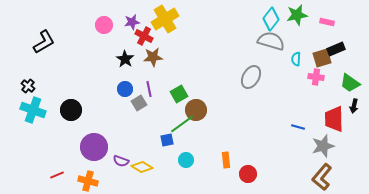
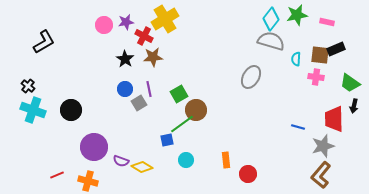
purple star: moved 6 px left
brown square: moved 2 px left, 3 px up; rotated 24 degrees clockwise
brown L-shape: moved 1 px left, 2 px up
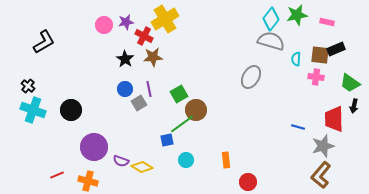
red circle: moved 8 px down
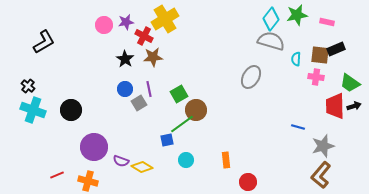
black arrow: rotated 120 degrees counterclockwise
red trapezoid: moved 1 px right, 13 px up
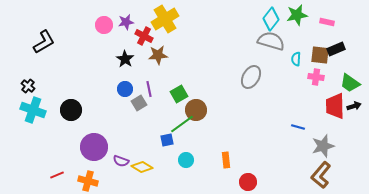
brown star: moved 5 px right, 2 px up
